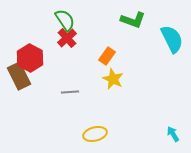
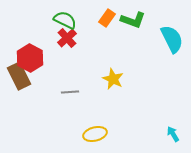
green semicircle: rotated 30 degrees counterclockwise
orange rectangle: moved 38 px up
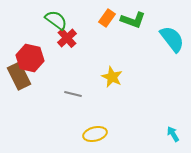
green semicircle: moved 9 px left; rotated 10 degrees clockwise
cyan semicircle: rotated 12 degrees counterclockwise
red hexagon: rotated 16 degrees counterclockwise
yellow star: moved 1 px left, 2 px up
gray line: moved 3 px right, 2 px down; rotated 18 degrees clockwise
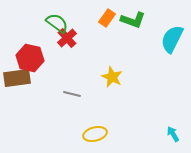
green semicircle: moved 1 px right, 3 px down
cyan semicircle: rotated 116 degrees counterclockwise
brown rectangle: moved 2 px left, 2 px down; rotated 72 degrees counterclockwise
gray line: moved 1 px left
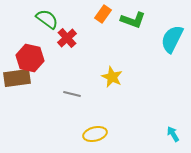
orange rectangle: moved 4 px left, 4 px up
green semicircle: moved 10 px left, 4 px up
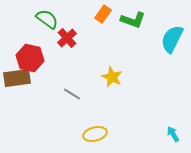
gray line: rotated 18 degrees clockwise
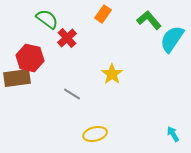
green L-shape: moved 16 px right; rotated 150 degrees counterclockwise
cyan semicircle: rotated 8 degrees clockwise
yellow star: moved 3 px up; rotated 10 degrees clockwise
